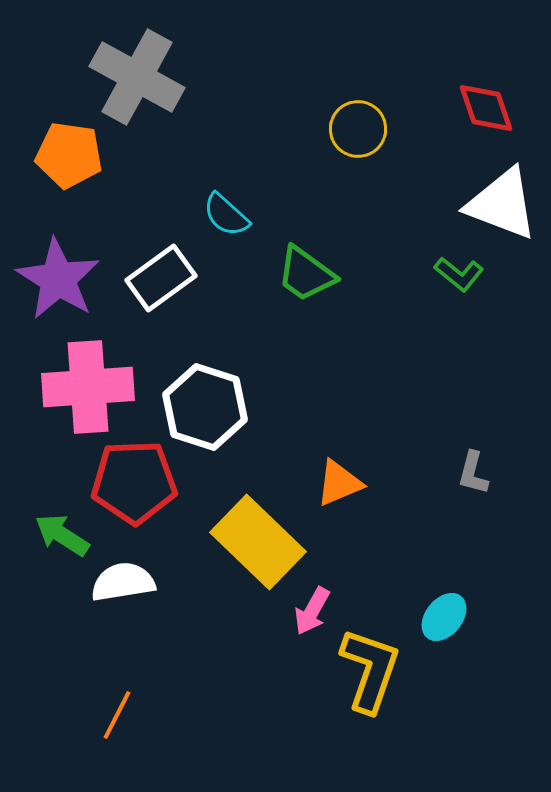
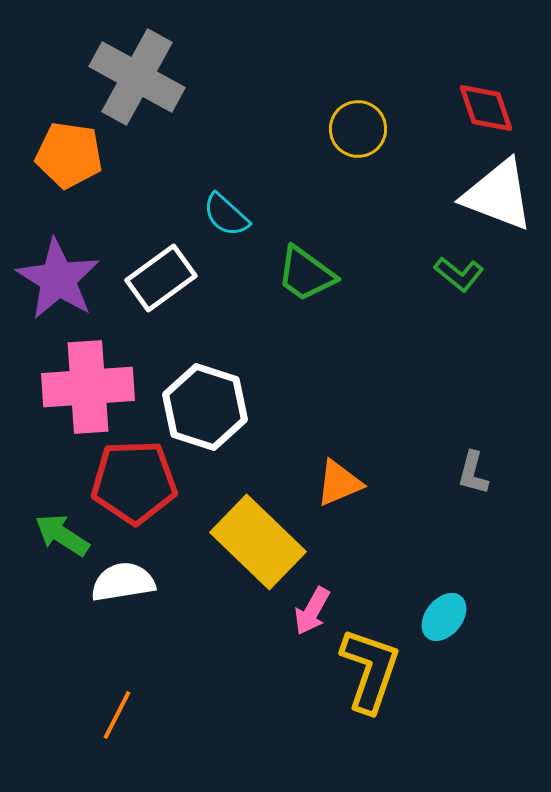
white triangle: moved 4 px left, 9 px up
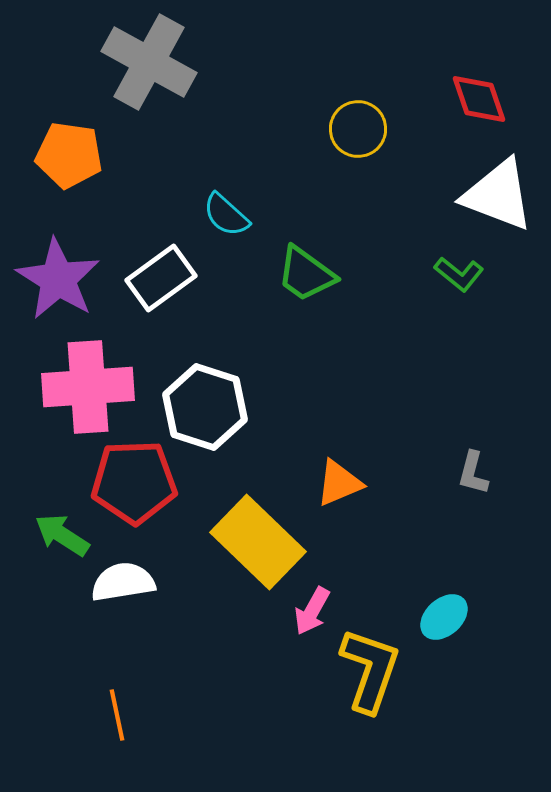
gray cross: moved 12 px right, 15 px up
red diamond: moved 7 px left, 9 px up
cyan ellipse: rotated 9 degrees clockwise
orange line: rotated 39 degrees counterclockwise
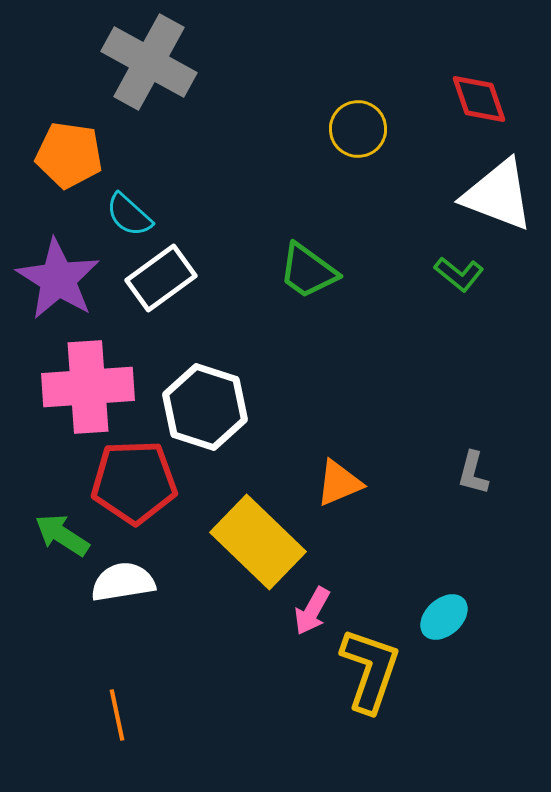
cyan semicircle: moved 97 px left
green trapezoid: moved 2 px right, 3 px up
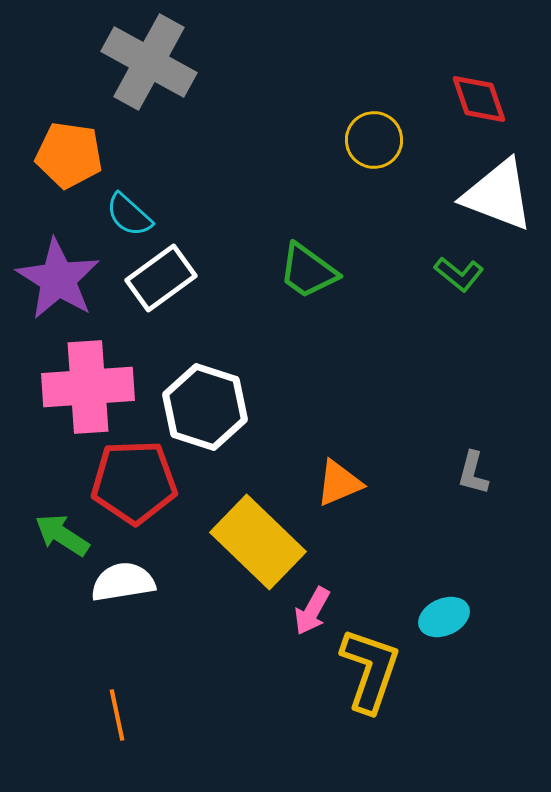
yellow circle: moved 16 px right, 11 px down
cyan ellipse: rotated 18 degrees clockwise
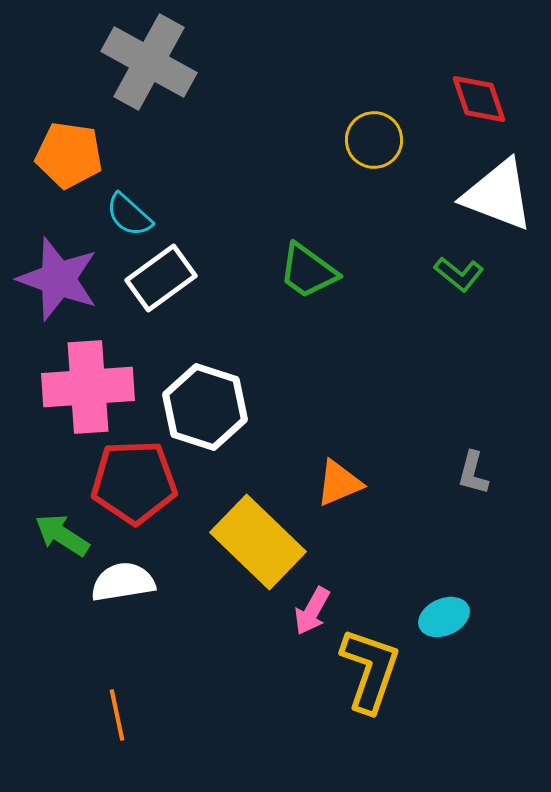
purple star: rotated 12 degrees counterclockwise
